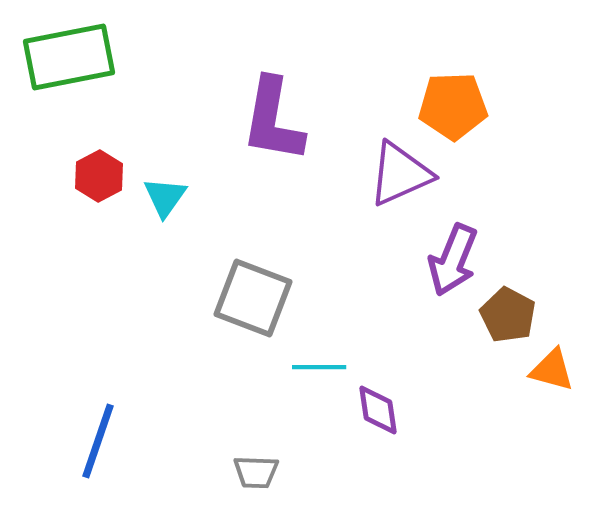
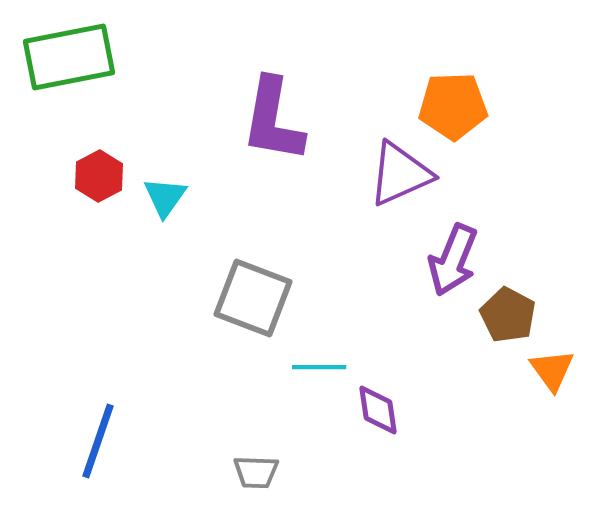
orange triangle: rotated 39 degrees clockwise
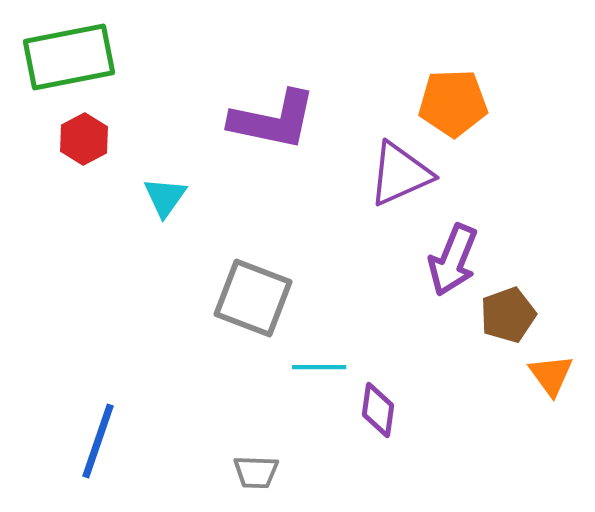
orange pentagon: moved 3 px up
purple L-shape: rotated 88 degrees counterclockwise
red hexagon: moved 15 px left, 37 px up
brown pentagon: rotated 24 degrees clockwise
orange triangle: moved 1 px left, 5 px down
purple diamond: rotated 16 degrees clockwise
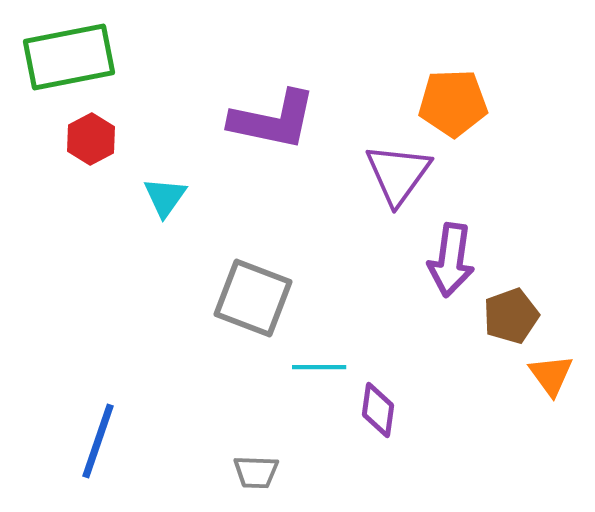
red hexagon: moved 7 px right
purple triangle: moved 2 px left; rotated 30 degrees counterclockwise
purple arrow: moved 2 px left; rotated 14 degrees counterclockwise
brown pentagon: moved 3 px right, 1 px down
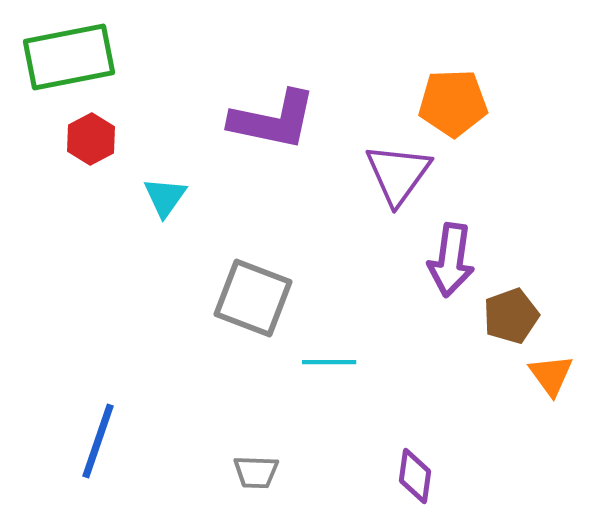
cyan line: moved 10 px right, 5 px up
purple diamond: moved 37 px right, 66 px down
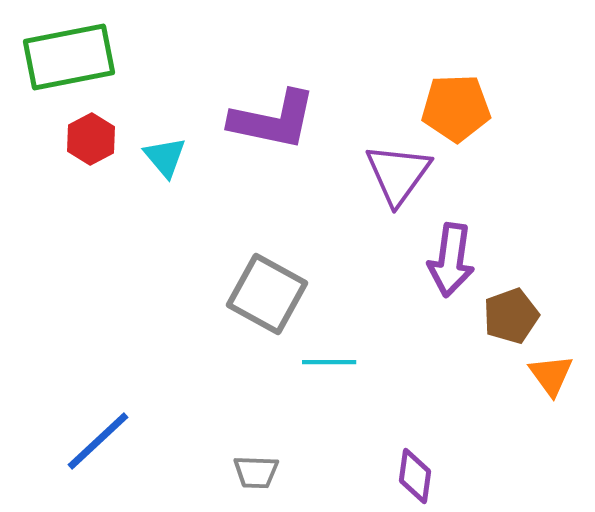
orange pentagon: moved 3 px right, 5 px down
cyan triangle: moved 40 px up; rotated 15 degrees counterclockwise
gray square: moved 14 px right, 4 px up; rotated 8 degrees clockwise
blue line: rotated 28 degrees clockwise
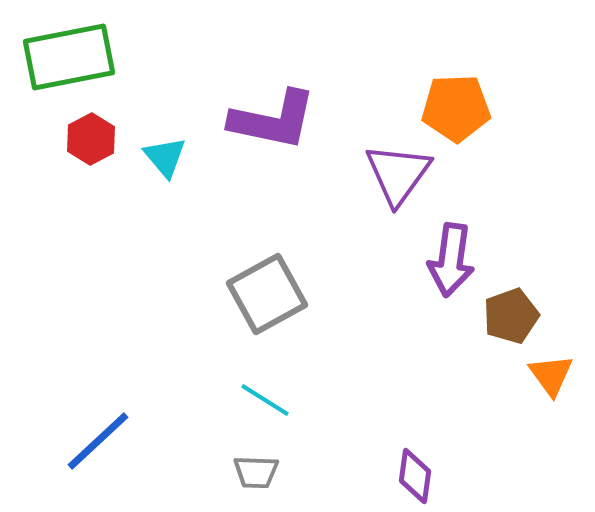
gray square: rotated 32 degrees clockwise
cyan line: moved 64 px left, 38 px down; rotated 32 degrees clockwise
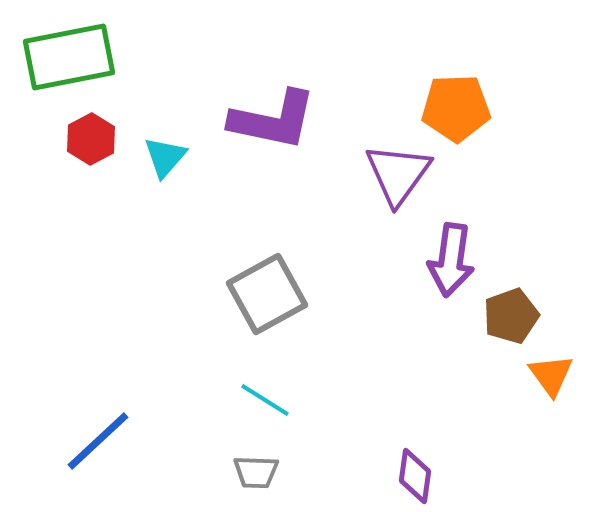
cyan triangle: rotated 21 degrees clockwise
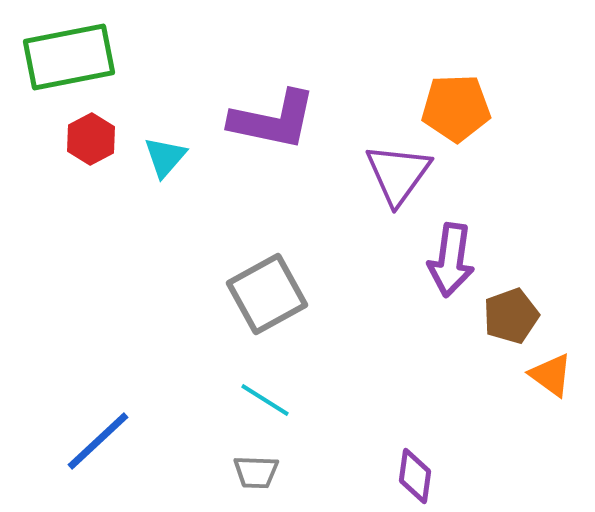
orange triangle: rotated 18 degrees counterclockwise
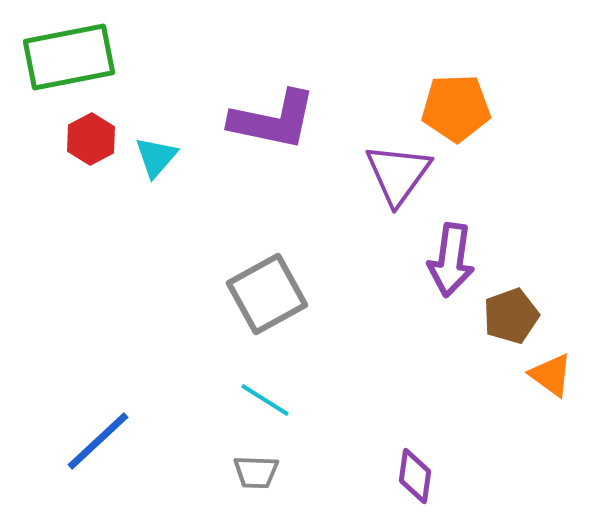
cyan triangle: moved 9 px left
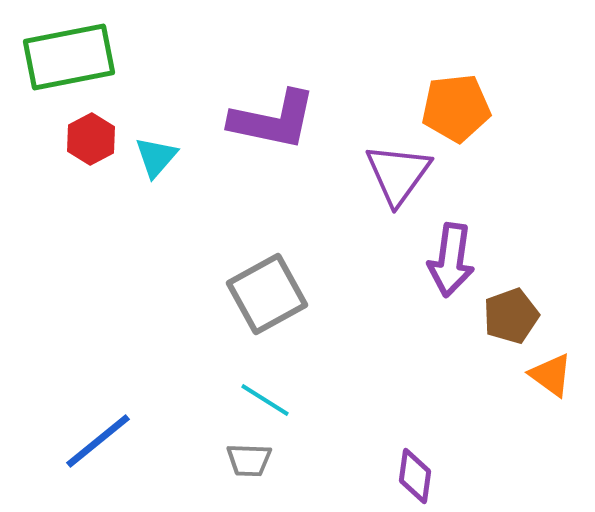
orange pentagon: rotated 4 degrees counterclockwise
blue line: rotated 4 degrees clockwise
gray trapezoid: moved 7 px left, 12 px up
